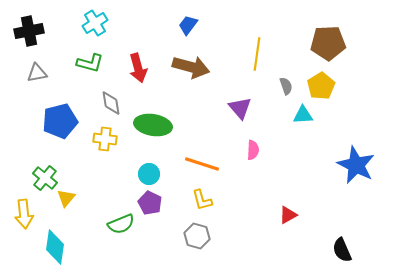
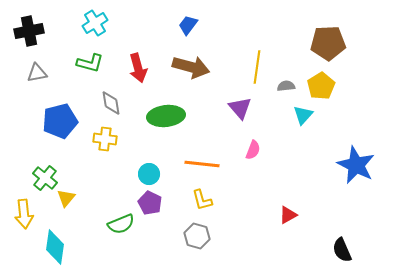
yellow line: moved 13 px down
gray semicircle: rotated 78 degrees counterclockwise
cyan triangle: rotated 45 degrees counterclockwise
green ellipse: moved 13 px right, 9 px up; rotated 15 degrees counterclockwise
pink semicircle: rotated 18 degrees clockwise
orange line: rotated 12 degrees counterclockwise
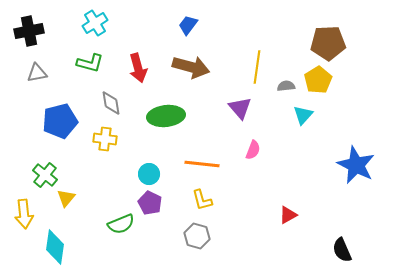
yellow pentagon: moved 3 px left, 6 px up
green cross: moved 3 px up
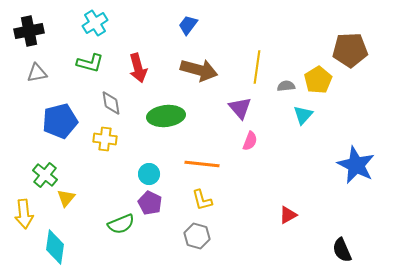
brown pentagon: moved 22 px right, 7 px down
brown arrow: moved 8 px right, 3 px down
pink semicircle: moved 3 px left, 9 px up
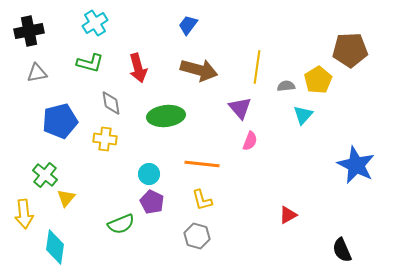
purple pentagon: moved 2 px right, 1 px up
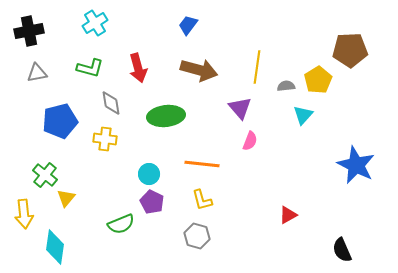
green L-shape: moved 5 px down
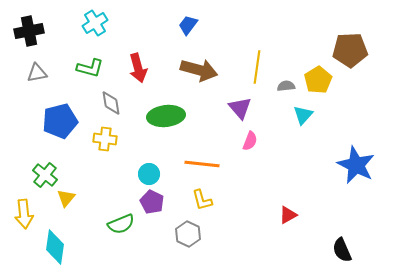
gray hexagon: moved 9 px left, 2 px up; rotated 10 degrees clockwise
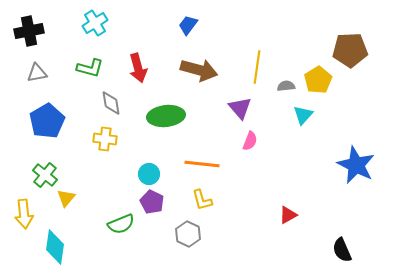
blue pentagon: moved 13 px left; rotated 16 degrees counterclockwise
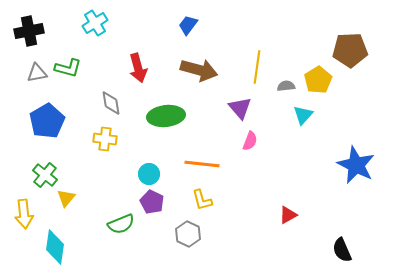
green L-shape: moved 22 px left
